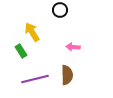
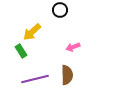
yellow arrow: rotated 102 degrees counterclockwise
pink arrow: rotated 24 degrees counterclockwise
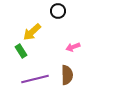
black circle: moved 2 px left, 1 px down
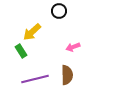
black circle: moved 1 px right
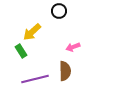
brown semicircle: moved 2 px left, 4 px up
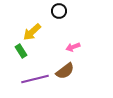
brown semicircle: rotated 54 degrees clockwise
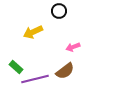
yellow arrow: moved 1 px right; rotated 18 degrees clockwise
green rectangle: moved 5 px left, 16 px down; rotated 16 degrees counterclockwise
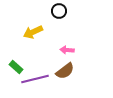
pink arrow: moved 6 px left, 3 px down; rotated 24 degrees clockwise
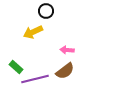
black circle: moved 13 px left
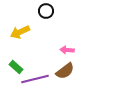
yellow arrow: moved 13 px left
